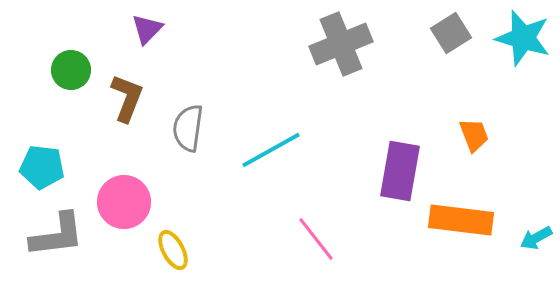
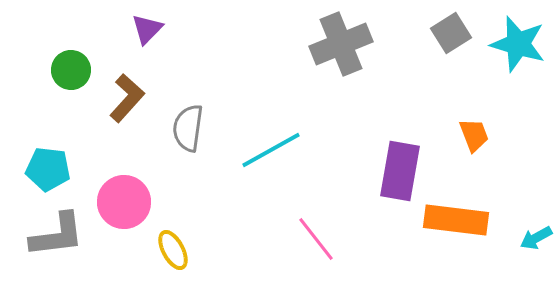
cyan star: moved 5 px left, 6 px down
brown L-shape: rotated 21 degrees clockwise
cyan pentagon: moved 6 px right, 2 px down
orange rectangle: moved 5 px left
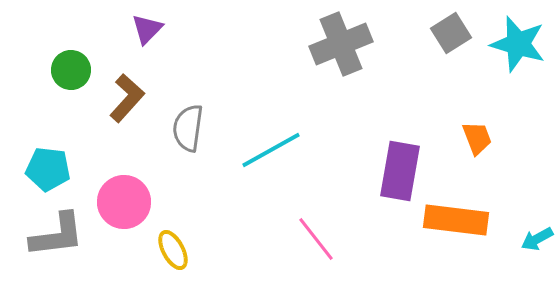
orange trapezoid: moved 3 px right, 3 px down
cyan arrow: moved 1 px right, 1 px down
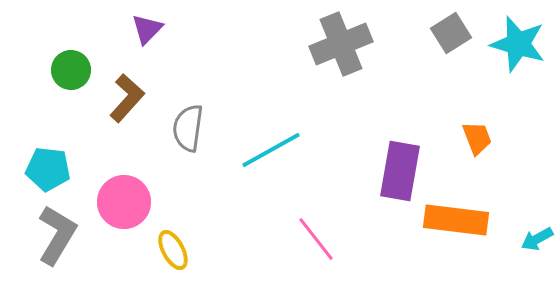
gray L-shape: rotated 52 degrees counterclockwise
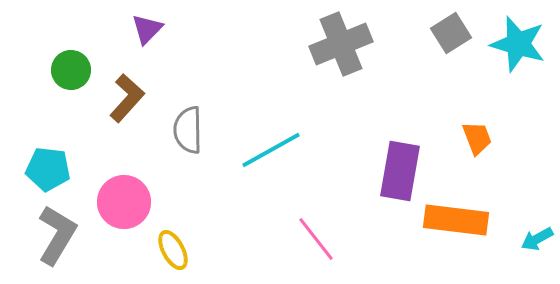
gray semicircle: moved 2 px down; rotated 9 degrees counterclockwise
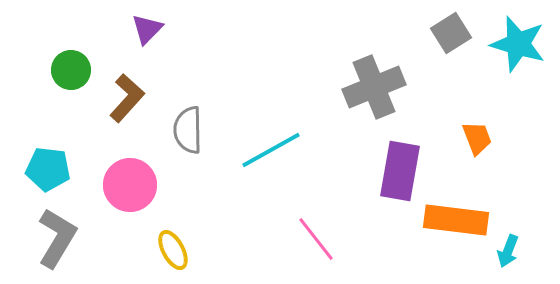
gray cross: moved 33 px right, 43 px down
pink circle: moved 6 px right, 17 px up
gray L-shape: moved 3 px down
cyan arrow: moved 29 px left, 12 px down; rotated 40 degrees counterclockwise
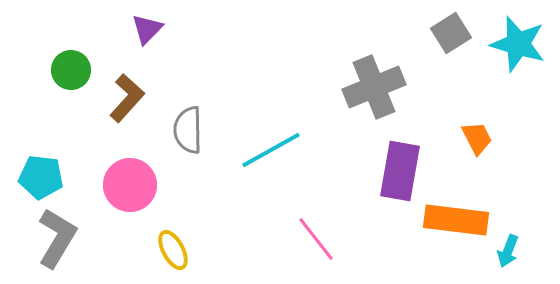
orange trapezoid: rotated 6 degrees counterclockwise
cyan pentagon: moved 7 px left, 8 px down
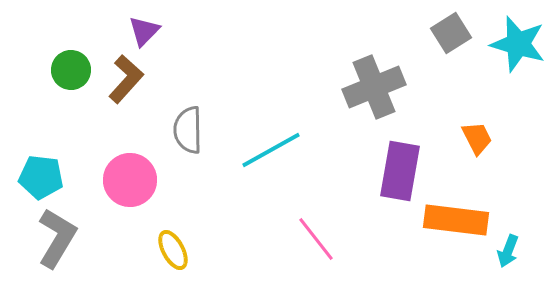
purple triangle: moved 3 px left, 2 px down
brown L-shape: moved 1 px left, 19 px up
pink circle: moved 5 px up
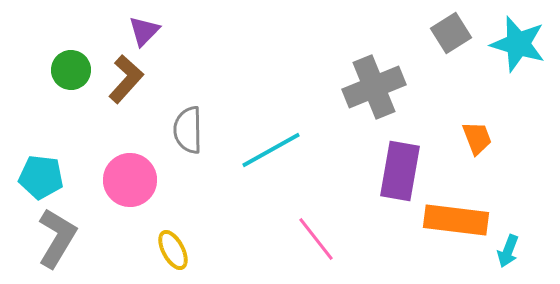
orange trapezoid: rotated 6 degrees clockwise
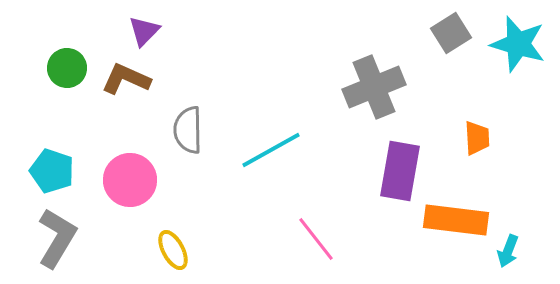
green circle: moved 4 px left, 2 px up
brown L-shape: rotated 108 degrees counterclockwise
orange trapezoid: rotated 18 degrees clockwise
cyan pentagon: moved 11 px right, 6 px up; rotated 12 degrees clockwise
